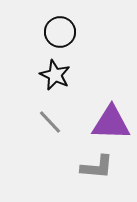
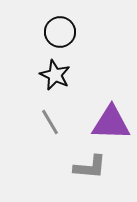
gray line: rotated 12 degrees clockwise
gray L-shape: moved 7 px left
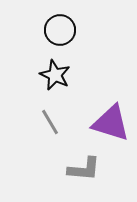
black circle: moved 2 px up
purple triangle: rotated 15 degrees clockwise
gray L-shape: moved 6 px left, 2 px down
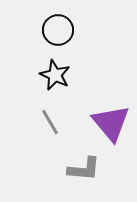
black circle: moved 2 px left
purple triangle: rotated 33 degrees clockwise
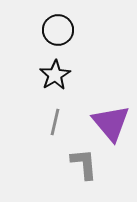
black star: rotated 16 degrees clockwise
gray line: moved 5 px right; rotated 44 degrees clockwise
gray L-shape: moved 5 px up; rotated 100 degrees counterclockwise
